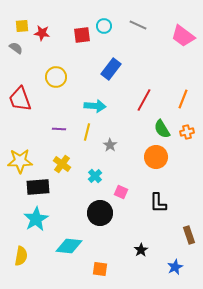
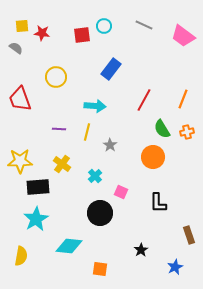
gray line: moved 6 px right
orange circle: moved 3 px left
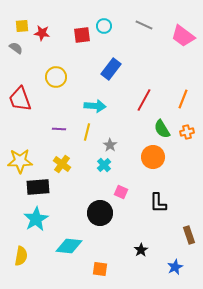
cyan cross: moved 9 px right, 11 px up
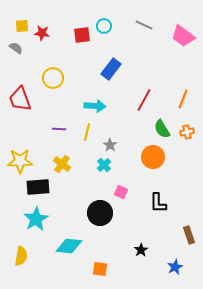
yellow circle: moved 3 px left, 1 px down
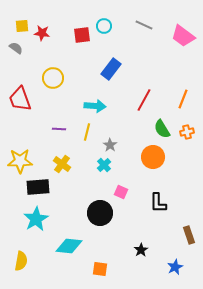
yellow semicircle: moved 5 px down
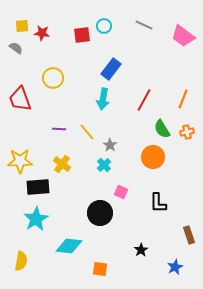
cyan arrow: moved 8 px right, 7 px up; rotated 95 degrees clockwise
yellow line: rotated 54 degrees counterclockwise
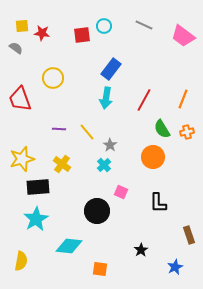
cyan arrow: moved 3 px right, 1 px up
yellow star: moved 2 px right, 2 px up; rotated 15 degrees counterclockwise
black circle: moved 3 px left, 2 px up
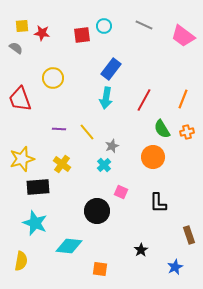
gray star: moved 2 px right, 1 px down; rotated 16 degrees clockwise
cyan star: moved 1 px left, 4 px down; rotated 20 degrees counterclockwise
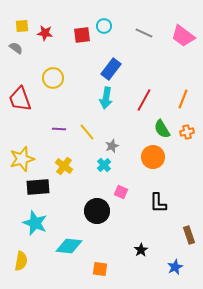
gray line: moved 8 px down
red star: moved 3 px right
yellow cross: moved 2 px right, 2 px down
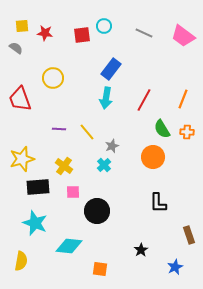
orange cross: rotated 16 degrees clockwise
pink square: moved 48 px left; rotated 24 degrees counterclockwise
